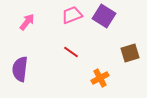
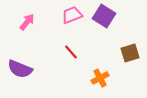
red line: rotated 14 degrees clockwise
purple semicircle: rotated 75 degrees counterclockwise
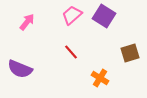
pink trapezoid: rotated 20 degrees counterclockwise
orange cross: rotated 30 degrees counterclockwise
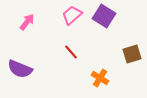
brown square: moved 2 px right, 1 px down
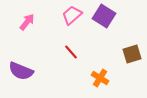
purple semicircle: moved 1 px right, 2 px down
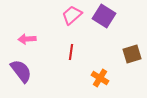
pink arrow: moved 17 px down; rotated 132 degrees counterclockwise
red line: rotated 49 degrees clockwise
purple semicircle: rotated 150 degrees counterclockwise
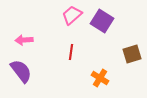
purple square: moved 2 px left, 5 px down
pink arrow: moved 3 px left, 1 px down
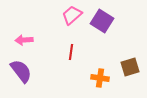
brown square: moved 2 px left, 13 px down
orange cross: rotated 24 degrees counterclockwise
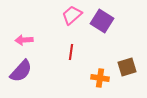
brown square: moved 3 px left
purple semicircle: rotated 80 degrees clockwise
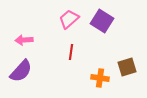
pink trapezoid: moved 3 px left, 4 px down
